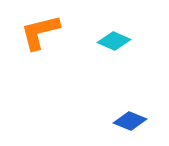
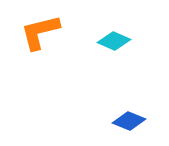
blue diamond: moved 1 px left
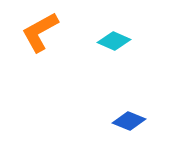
orange L-shape: rotated 15 degrees counterclockwise
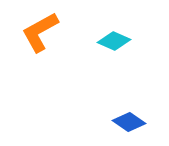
blue diamond: moved 1 px down; rotated 12 degrees clockwise
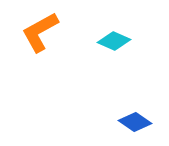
blue diamond: moved 6 px right
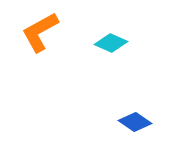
cyan diamond: moved 3 px left, 2 px down
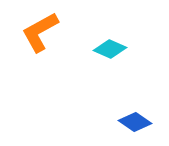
cyan diamond: moved 1 px left, 6 px down
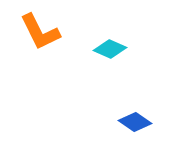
orange L-shape: rotated 87 degrees counterclockwise
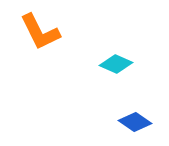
cyan diamond: moved 6 px right, 15 px down
